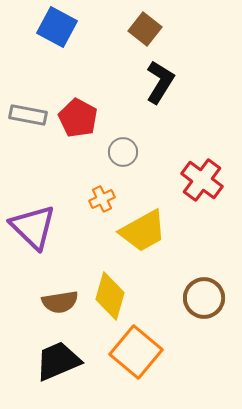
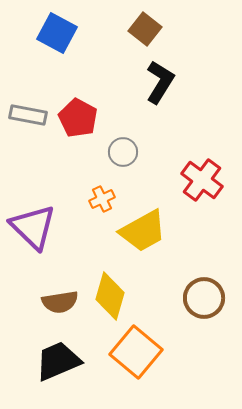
blue square: moved 6 px down
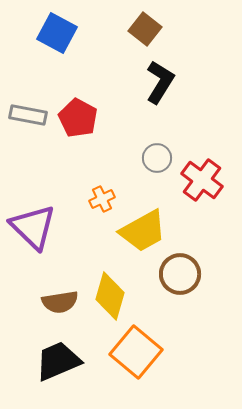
gray circle: moved 34 px right, 6 px down
brown circle: moved 24 px left, 24 px up
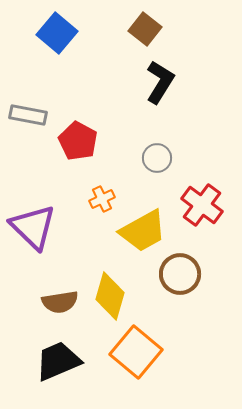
blue square: rotated 12 degrees clockwise
red pentagon: moved 23 px down
red cross: moved 25 px down
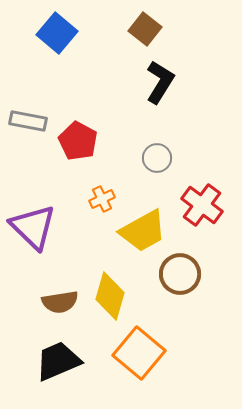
gray rectangle: moved 6 px down
orange square: moved 3 px right, 1 px down
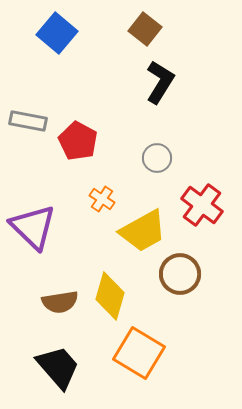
orange cross: rotated 30 degrees counterclockwise
orange square: rotated 9 degrees counterclockwise
black trapezoid: moved 6 px down; rotated 72 degrees clockwise
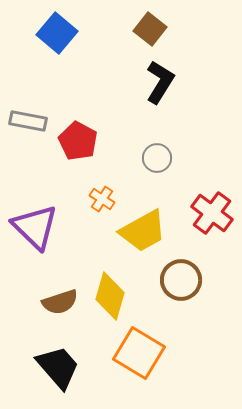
brown square: moved 5 px right
red cross: moved 10 px right, 8 px down
purple triangle: moved 2 px right
brown circle: moved 1 px right, 6 px down
brown semicircle: rotated 9 degrees counterclockwise
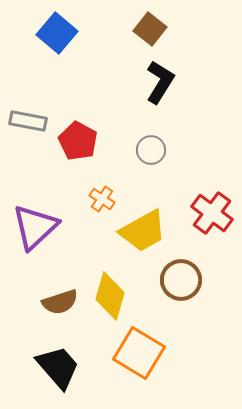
gray circle: moved 6 px left, 8 px up
purple triangle: rotated 33 degrees clockwise
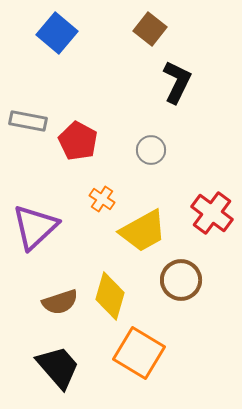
black L-shape: moved 17 px right; rotated 6 degrees counterclockwise
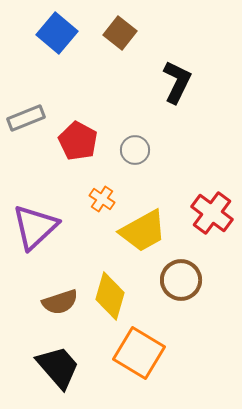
brown square: moved 30 px left, 4 px down
gray rectangle: moved 2 px left, 3 px up; rotated 33 degrees counterclockwise
gray circle: moved 16 px left
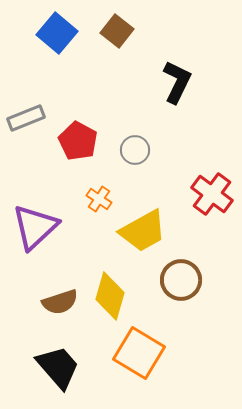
brown square: moved 3 px left, 2 px up
orange cross: moved 3 px left
red cross: moved 19 px up
